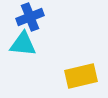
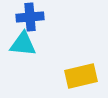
blue cross: rotated 16 degrees clockwise
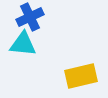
blue cross: rotated 20 degrees counterclockwise
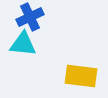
yellow rectangle: rotated 20 degrees clockwise
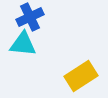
yellow rectangle: rotated 40 degrees counterclockwise
